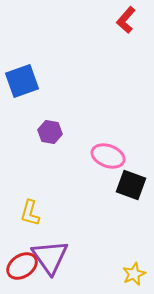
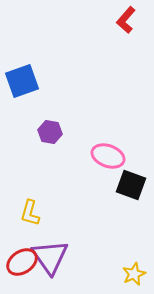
red ellipse: moved 4 px up
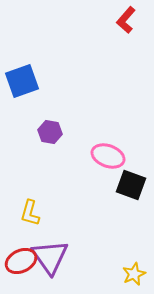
red ellipse: moved 1 px left, 1 px up; rotated 8 degrees clockwise
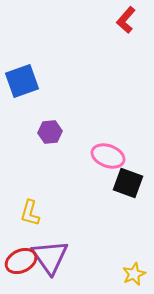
purple hexagon: rotated 15 degrees counterclockwise
black square: moved 3 px left, 2 px up
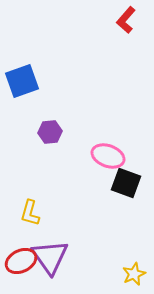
black square: moved 2 px left
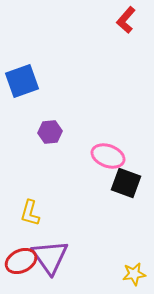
yellow star: rotated 15 degrees clockwise
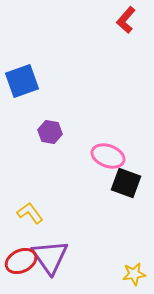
purple hexagon: rotated 15 degrees clockwise
yellow L-shape: rotated 128 degrees clockwise
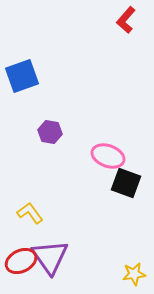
blue square: moved 5 px up
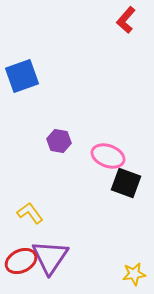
purple hexagon: moved 9 px right, 9 px down
purple triangle: rotated 9 degrees clockwise
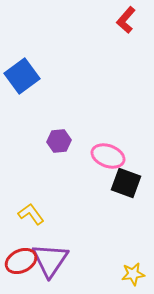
blue square: rotated 16 degrees counterclockwise
purple hexagon: rotated 15 degrees counterclockwise
yellow L-shape: moved 1 px right, 1 px down
purple triangle: moved 3 px down
yellow star: moved 1 px left
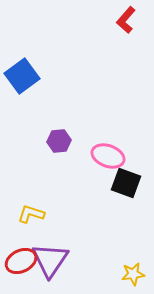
yellow L-shape: rotated 36 degrees counterclockwise
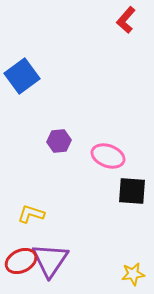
black square: moved 6 px right, 8 px down; rotated 16 degrees counterclockwise
